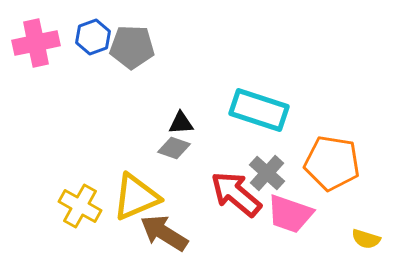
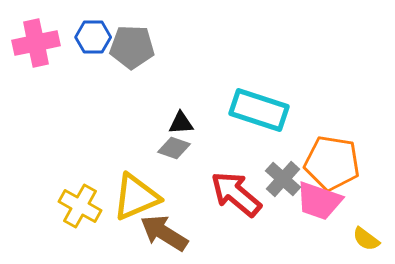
blue hexagon: rotated 20 degrees clockwise
gray cross: moved 16 px right, 6 px down
pink trapezoid: moved 29 px right, 13 px up
yellow semicircle: rotated 20 degrees clockwise
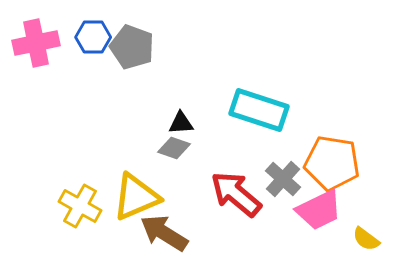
gray pentagon: rotated 18 degrees clockwise
pink trapezoid: moved 9 px down; rotated 45 degrees counterclockwise
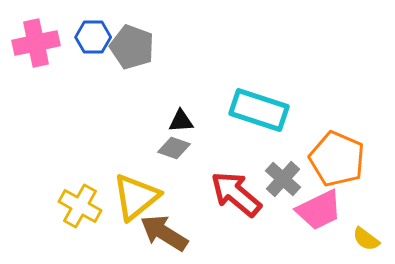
black triangle: moved 2 px up
orange pentagon: moved 5 px right, 4 px up; rotated 14 degrees clockwise
yellow triangle: rotated 16 degrees counterclockwise
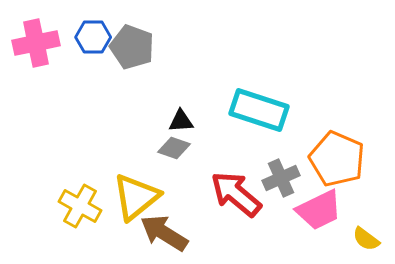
gray cross: moved 2 px left, 1 px up; rotated 24 degrees clockwise
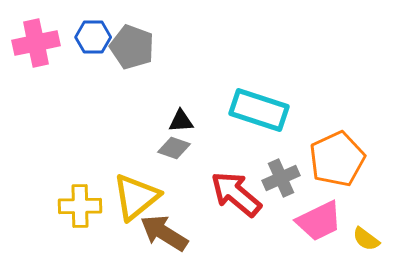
orange pentagon: rotated 24 degrees clockwise
yellow cross: rotated 30 degrees counterclockwise
pink trapezoid: moved 11 px down
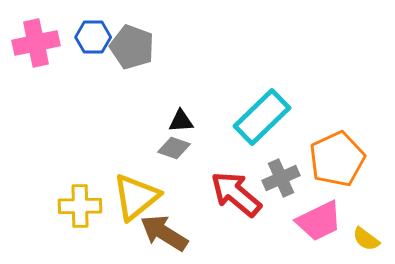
cyan rectangle: moved 3 px right, 7 px down; rotated 62 degrees counterclockwise
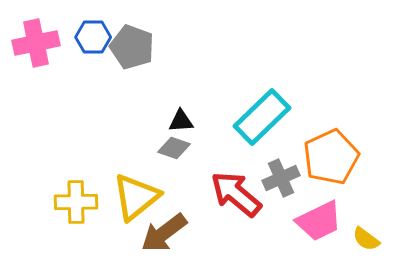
orange pentagon: moved 6 px left, 2 px up
yellow cross: moved 4 px left, 4 px up
brown arrow: rotated 69 degrees counterclockwise
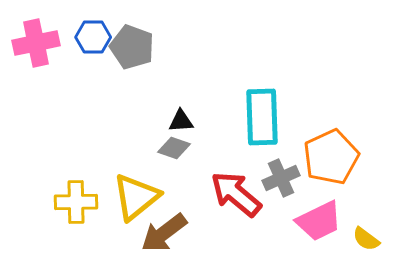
cyan rectangle: rotated 48 degrees counterclockwise
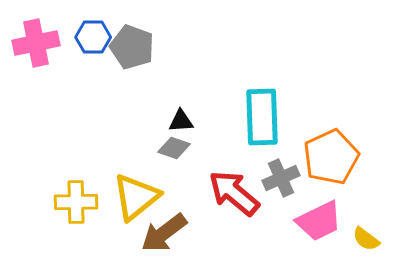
red arrow: moved 2 px left, 1 px up
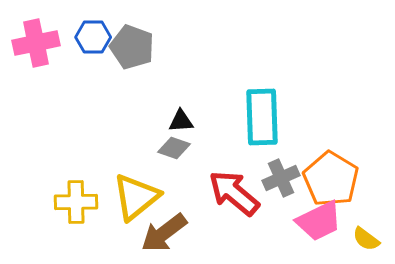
orange pentagon: moved 22 px down; rotated 16 degrees counterclockwise
